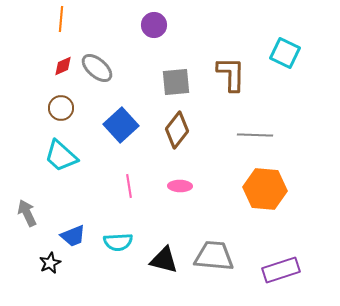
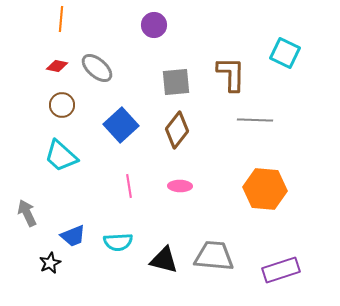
red diamond: moved 6 px left; rotated 35 degrees clockwise
brown circle: moved 1 px right, 3 px up
gray line: moved 15 px up
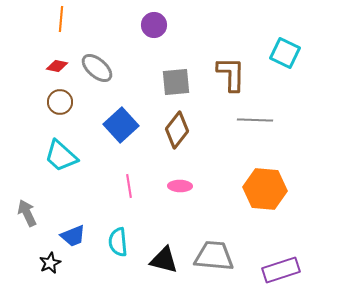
brown circle: moved 2 px left, 3 px up
cyan semicircle: rotated 88 degrees clockwise
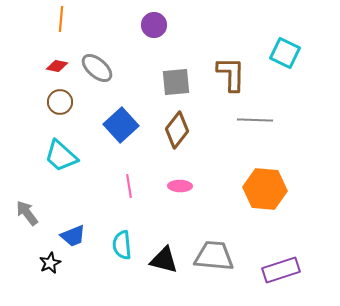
gray arrow: rotated 12 degrees counterclockwise
cyan semicircle: moved 4 px right, 3 px down
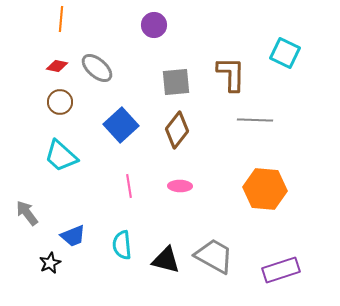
gray trapezoid: rotated 24 degrees clockwise
black triangle: moved 2 px right
